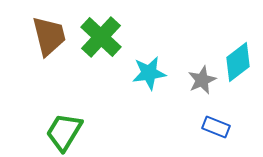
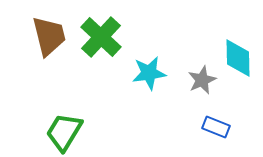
cyan diamond: moved 4 px up; rotated 54 degrees counterclockwise
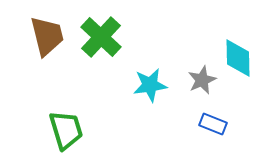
brown trapezoid: moved 2 px left
cyan star: moved 1 px right, 12 px down
blue rectangle: moved 3 px left, 3 px up
green trapezoid: moved 2 px right, 2 px up; rotated 132 degrees clockwise
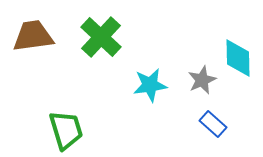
brown trapezoid: moved 14 px left; rotated 84 degrees counterclockwise
blue rectangle: rotated 20 degrees clockwise
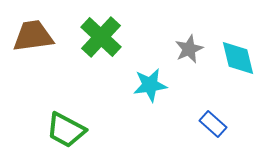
cyan diamond: rotated 12 degrees counterclockwise
gray star: moved 13 px left, 31 px up
green trapezoid: rotated 135 degrees clockwise
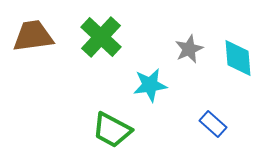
cyan diamond: rotated 9 degrees clockwise
green trapezoid: moved 46 px right
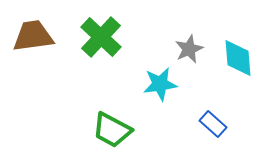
cyan star: moved 10 px right, 1 px up
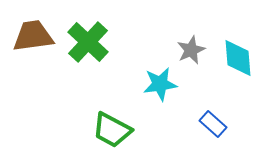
green cross: moved 13 px left, 5 px down
gray star: moved 2 px right, 1 px down
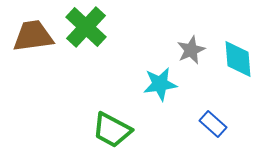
green cross: moved 2 px left, 15 px up
cyan diamond: moved 1 px down
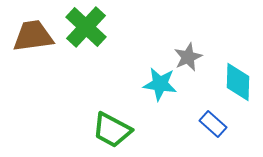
gray star: moved 3 px left, 7 px down
cyan diamond: moved 23 px down; rotated 6 degrees clockwise
cyan star: rotated 16 degrees clockwise
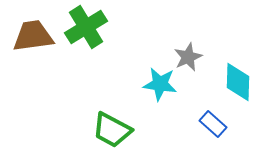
green cross: rotated 15 degrees clockwise
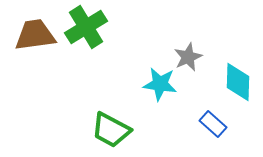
brown trapezoid: moved 2 px right, 1 px up
green trapezoid: moved 1 px left
